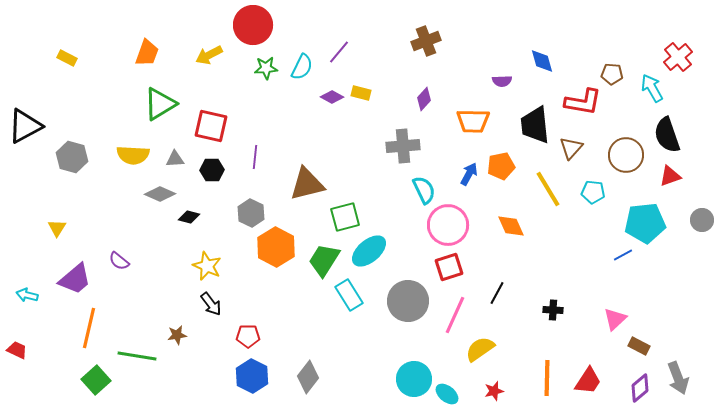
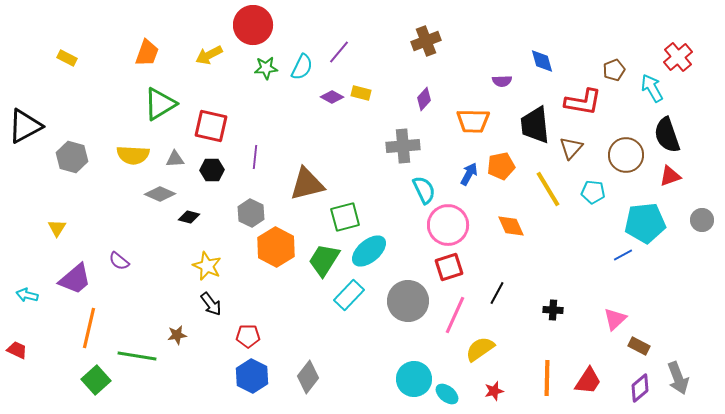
brown pentagon at (612, 74): moved 2 px right, 4 px up; rotated 25 degrees counterclockwise
cyan rectangle at (349, 295): rotated 76 degrees clockwise
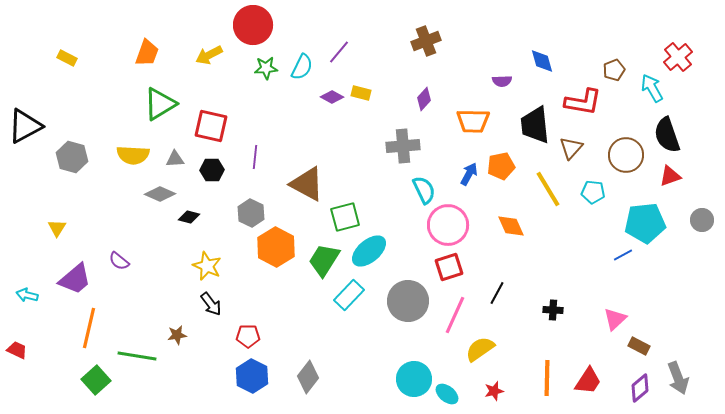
brown triangle at (307, 184): rotated 42 degrees clockwise
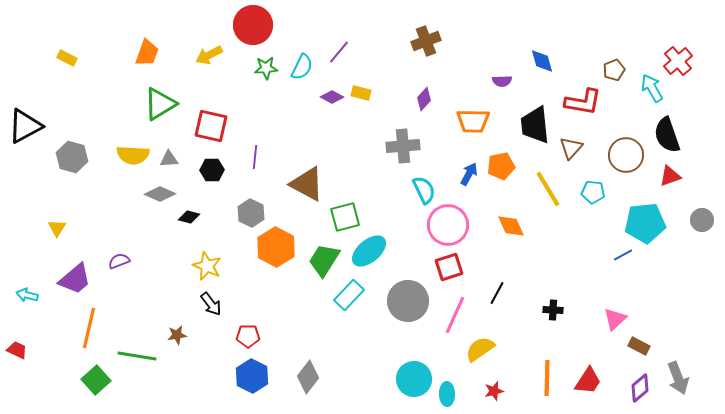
red cross at (678, 57): moved 4 px down
gray triangle at (175, 159): moved 6 px left
purple semicircle at (119, 261): rotated 120 degrees clockwise
cyan ellipse at (447, 394): rotated 50 degrees clockwise
